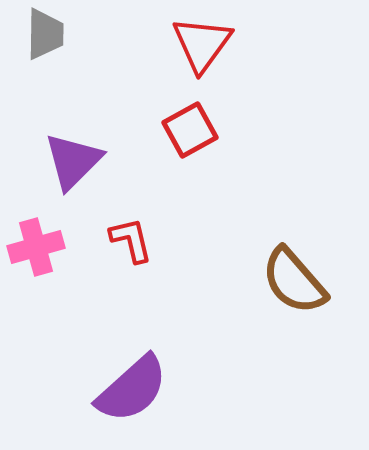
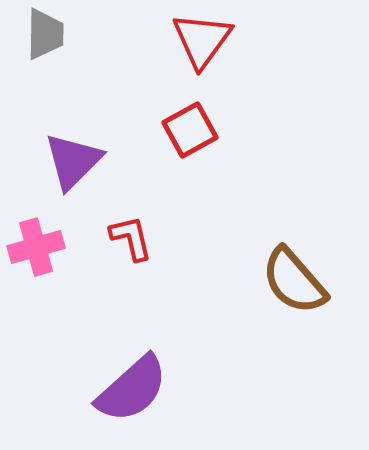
red triangle: moved 4 px up
red L-shape: moved 2 px up
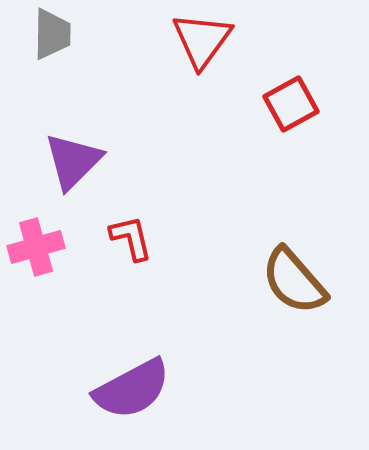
gray trapezoid: moved 7 px right
red square: moved 101 px right, 26 px up
purple semicircle: rotated 14 degrees clockwise
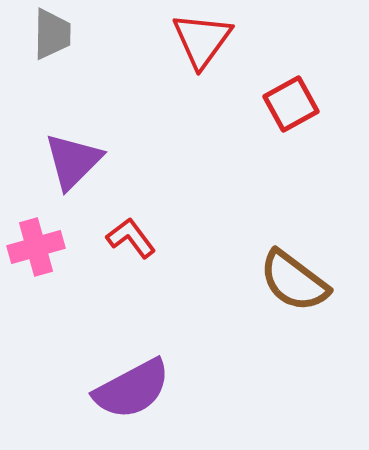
red L-shape: rotated 24 degrees counterclockwise
brown semicircle: rotated 12 degrees counterclockwise
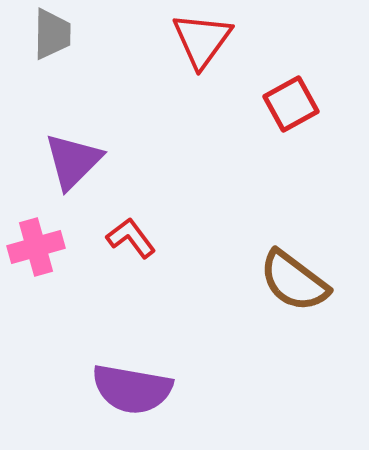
purple semicircle: rotated 38 degrees clockwise
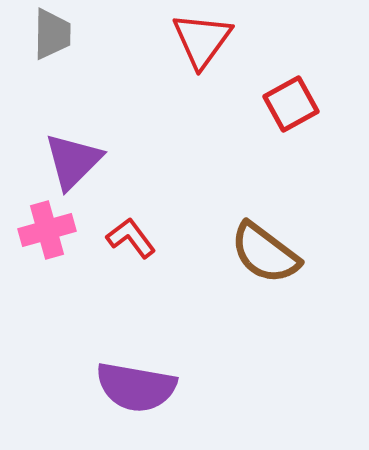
pink cross: moved 11 px right, 17 px up
brown semicircle: moved 29 px left, 28 px up
purple semicircle: moved 4 px right, 2 px up
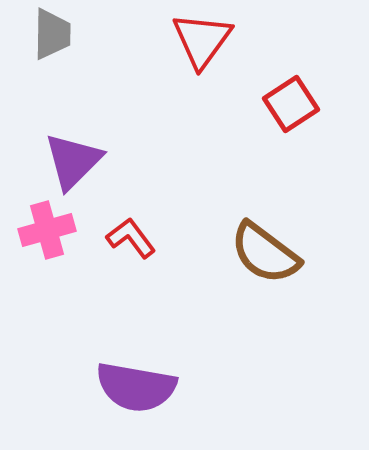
red square: rotated 4 degrees counterclockwise
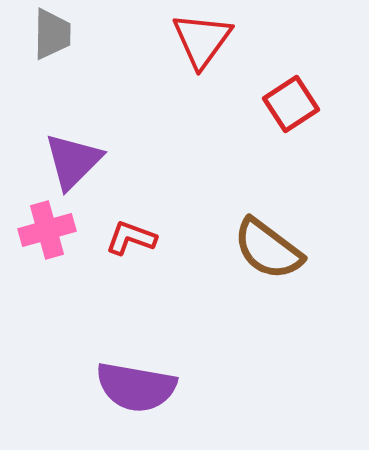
red L-shape: rotated 33 degrees counterclockwise
brown semicircle: moved 3 px right, 4 px up
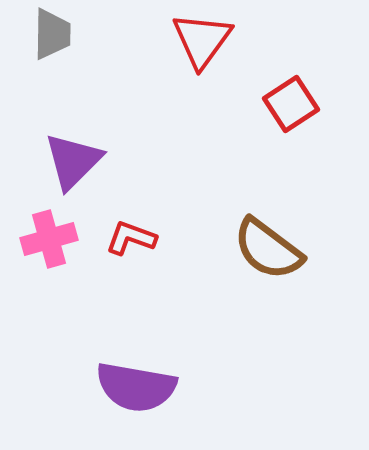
pink cross: moved 2 px right, 9 px down
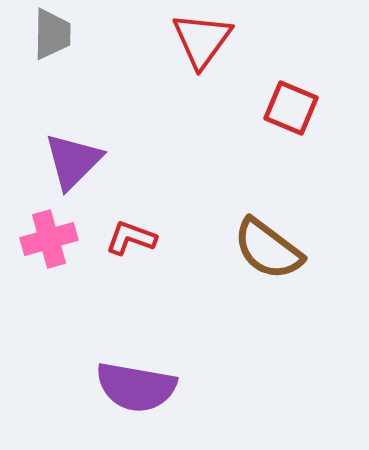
red square: moved 4 px down; rotated 34 degrees counterclockwise
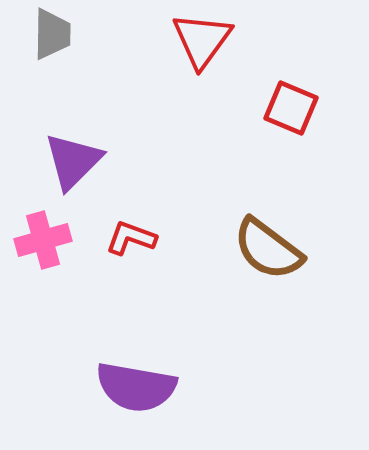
pink cross: moved 6 px left, 1 px down
